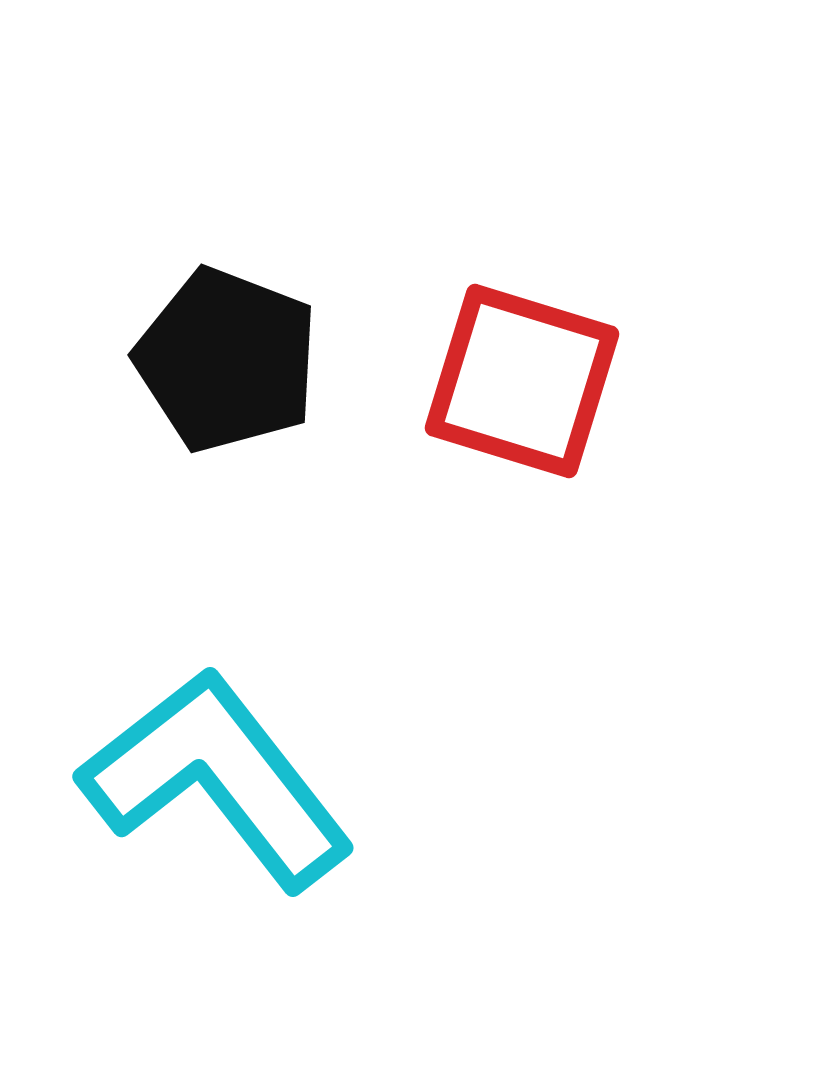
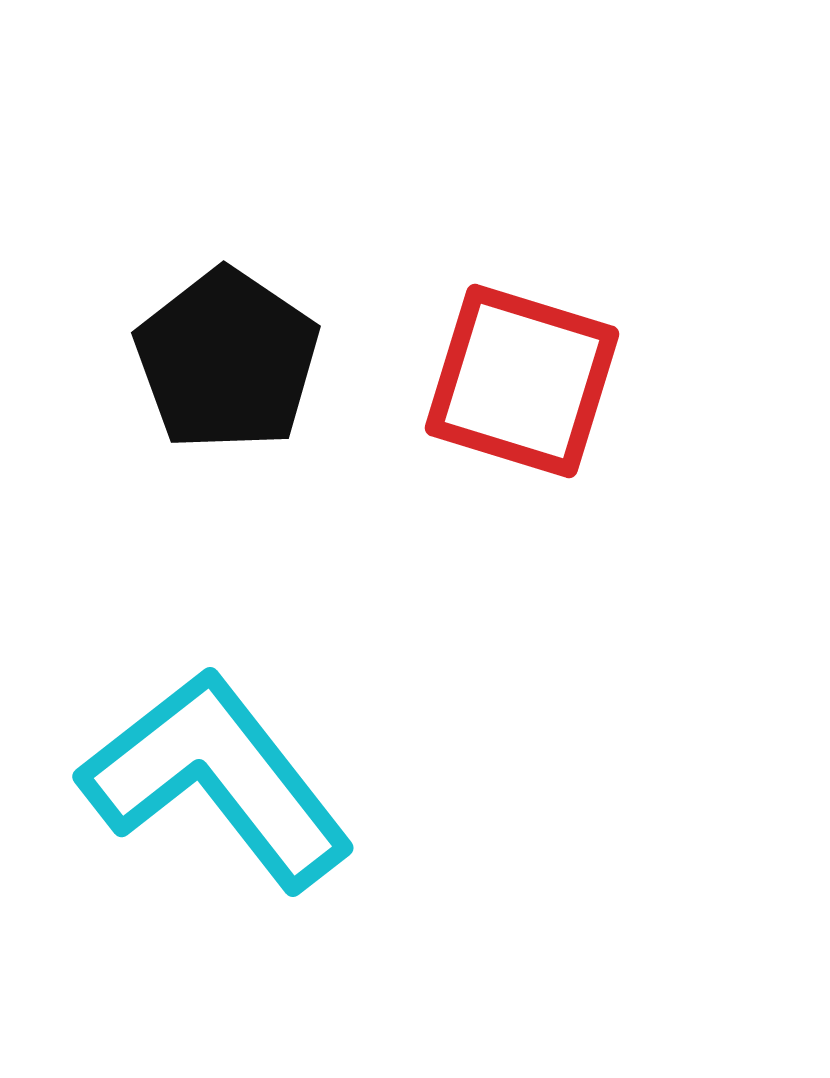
black pentagon: rotated 13 degrees clockwise
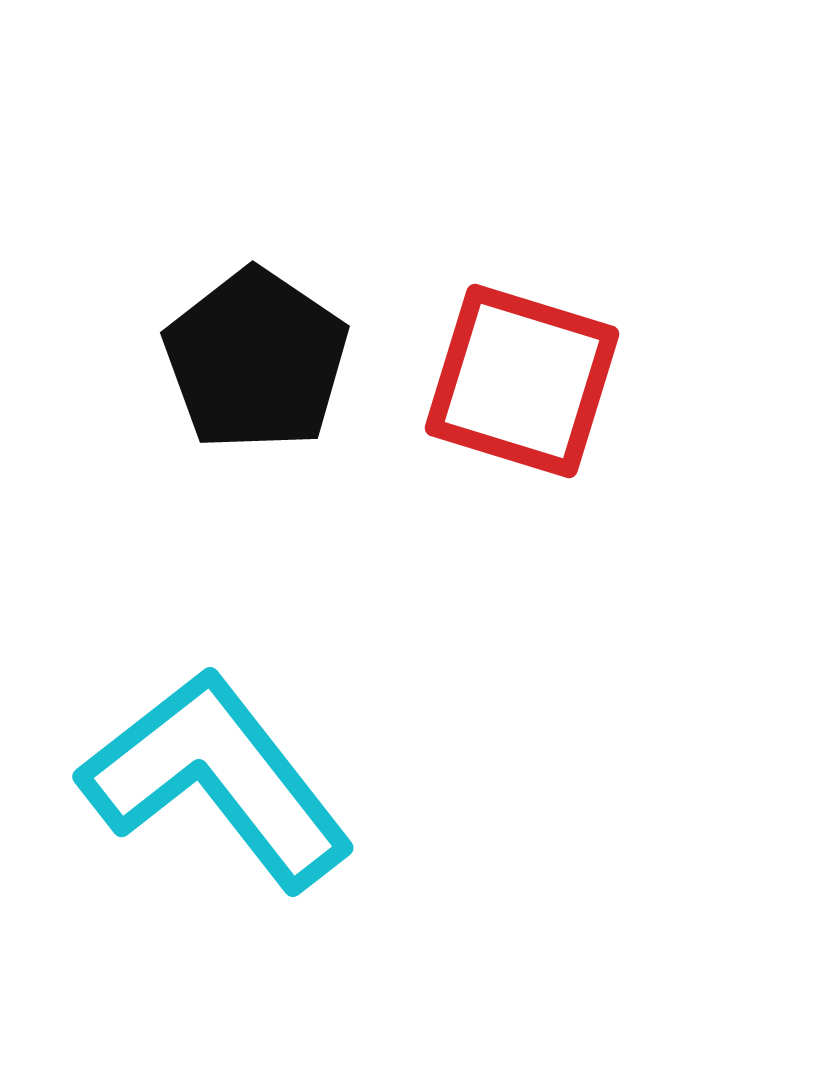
black pentagon: moved 29 px right
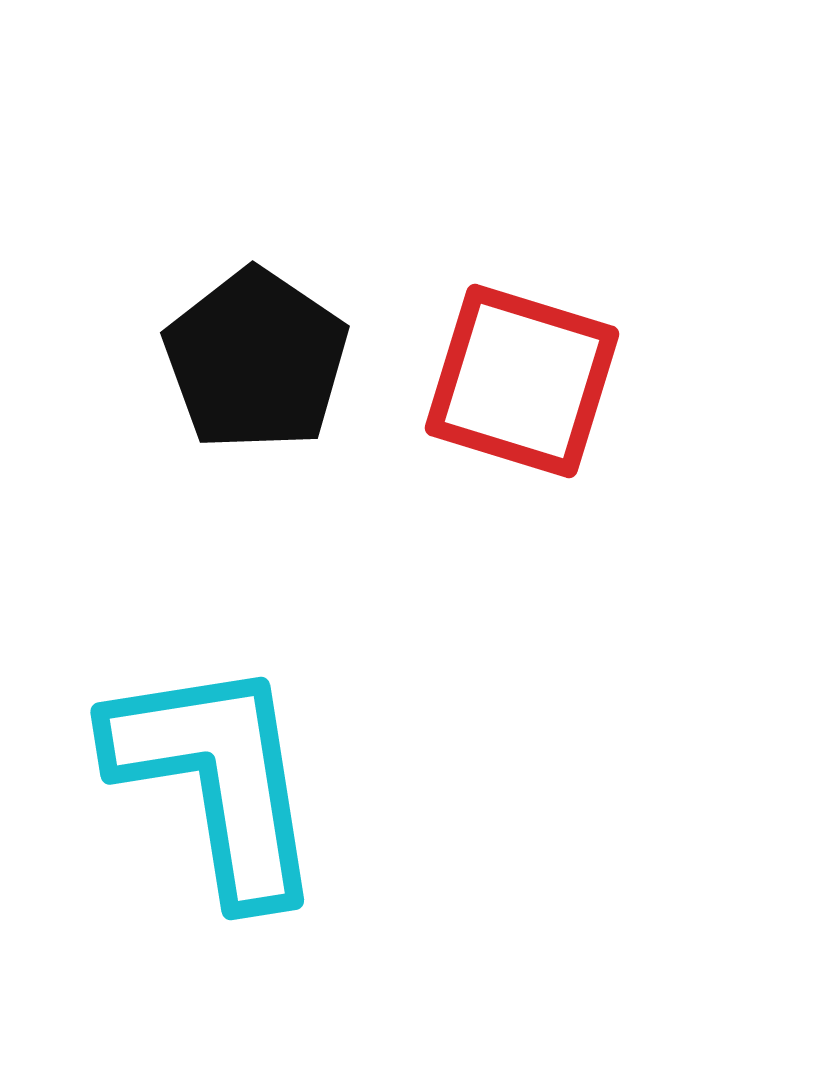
cyan L-shape: rotated 29 degrees clockwise
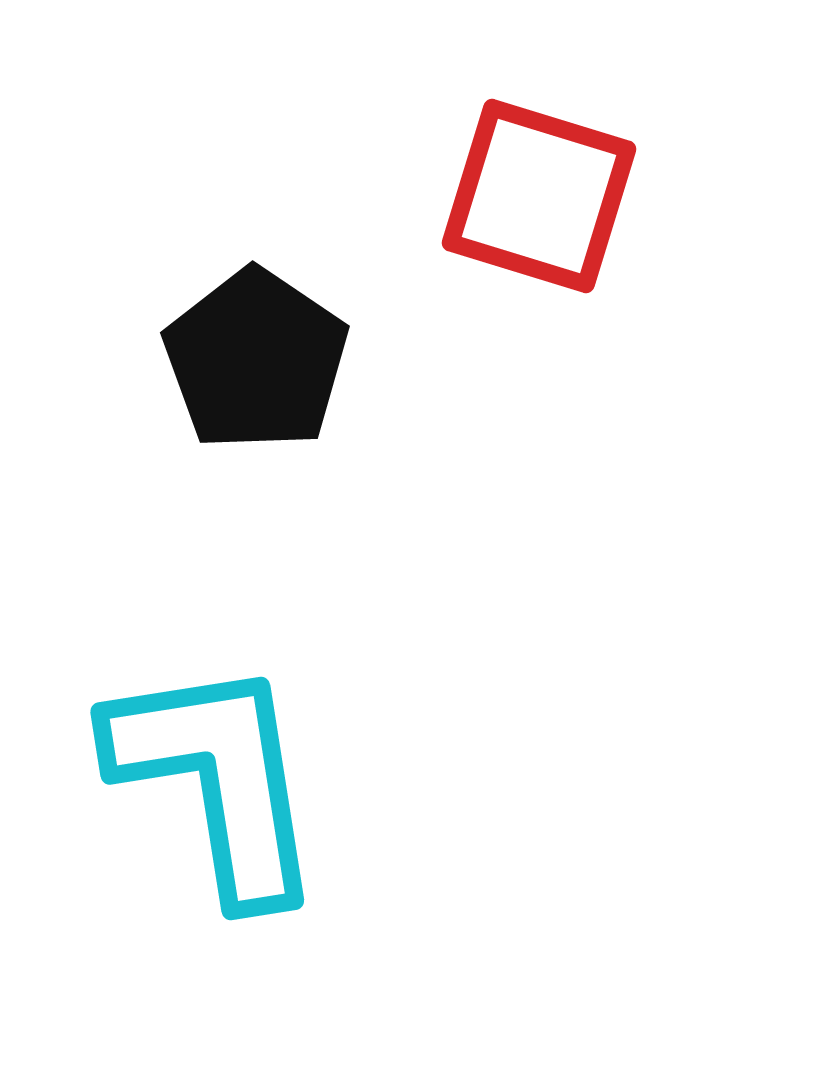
red square: moved 17 px right, 185 px up
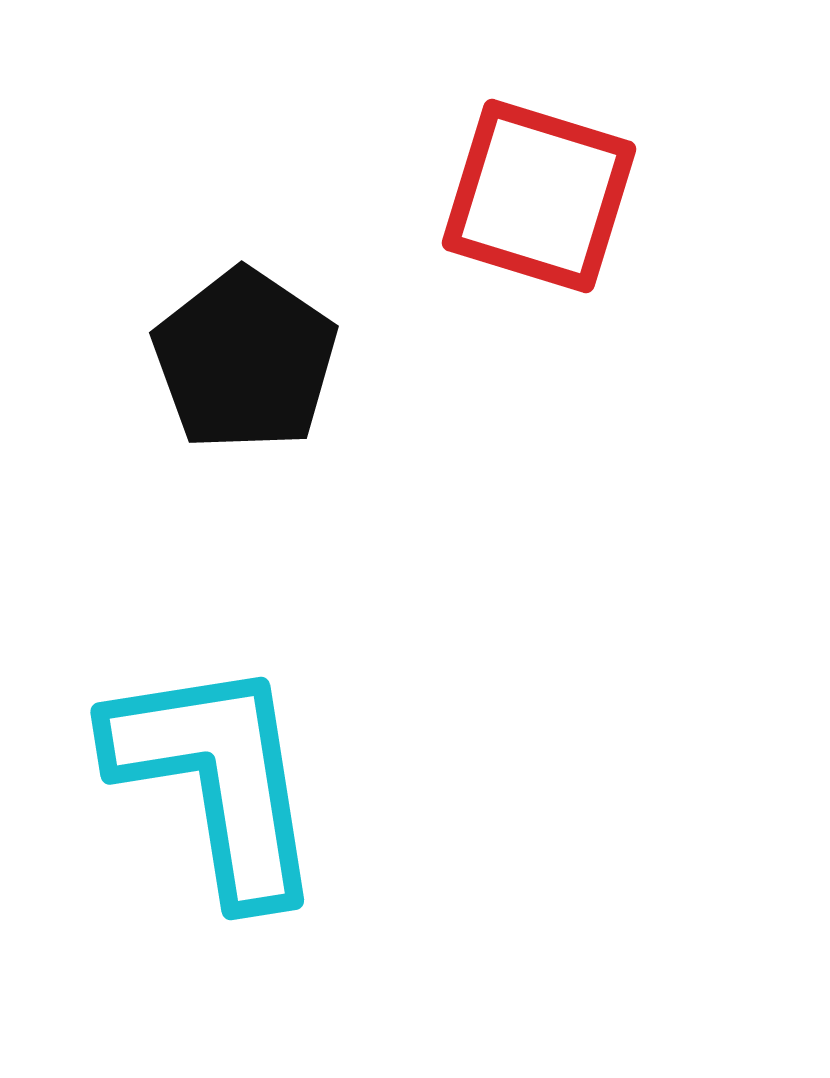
black pentagon: moved 11 px left
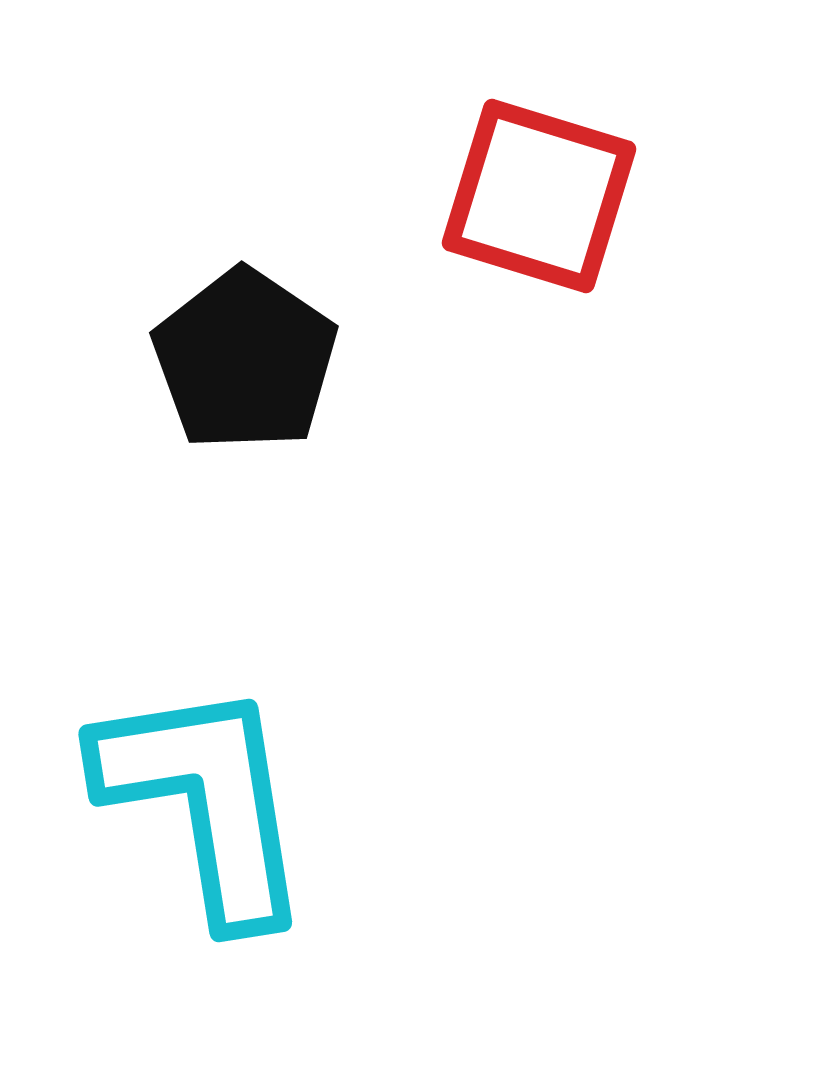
cyan L-shape: moved 12 px left, 22 px down
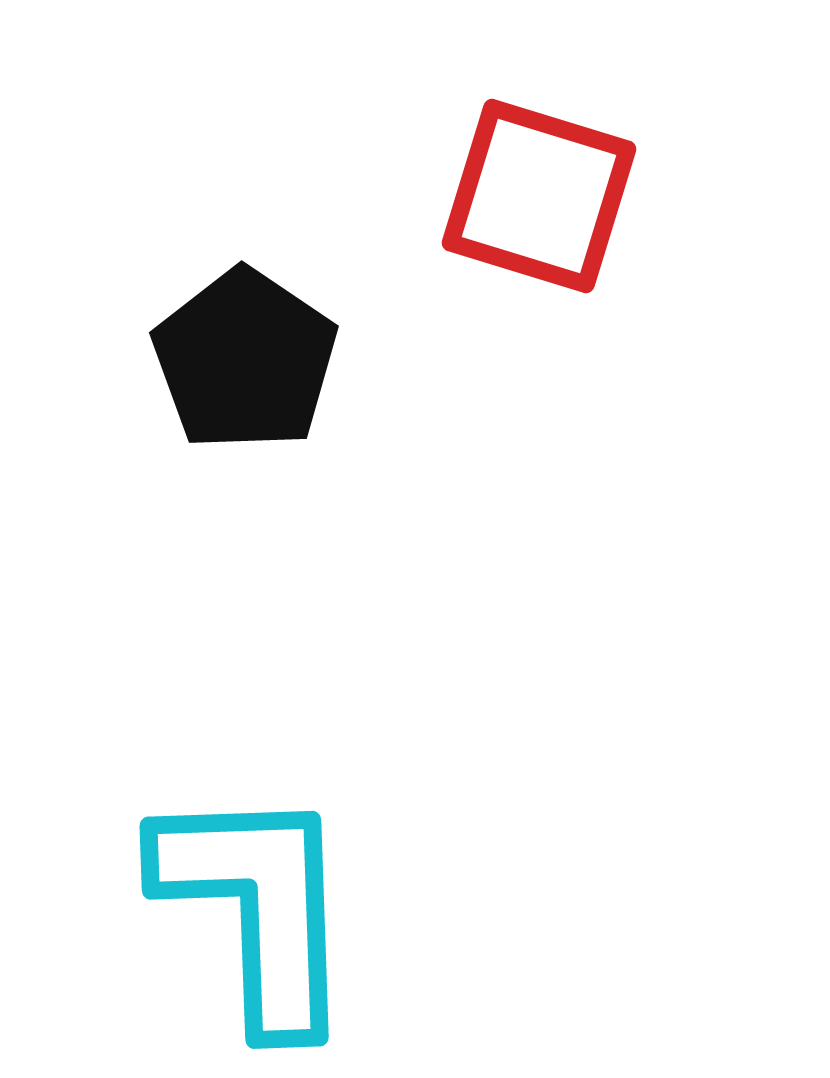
cyan L-shape: moved 52 px right, 106 px down; rotated 7 degrees clockwise
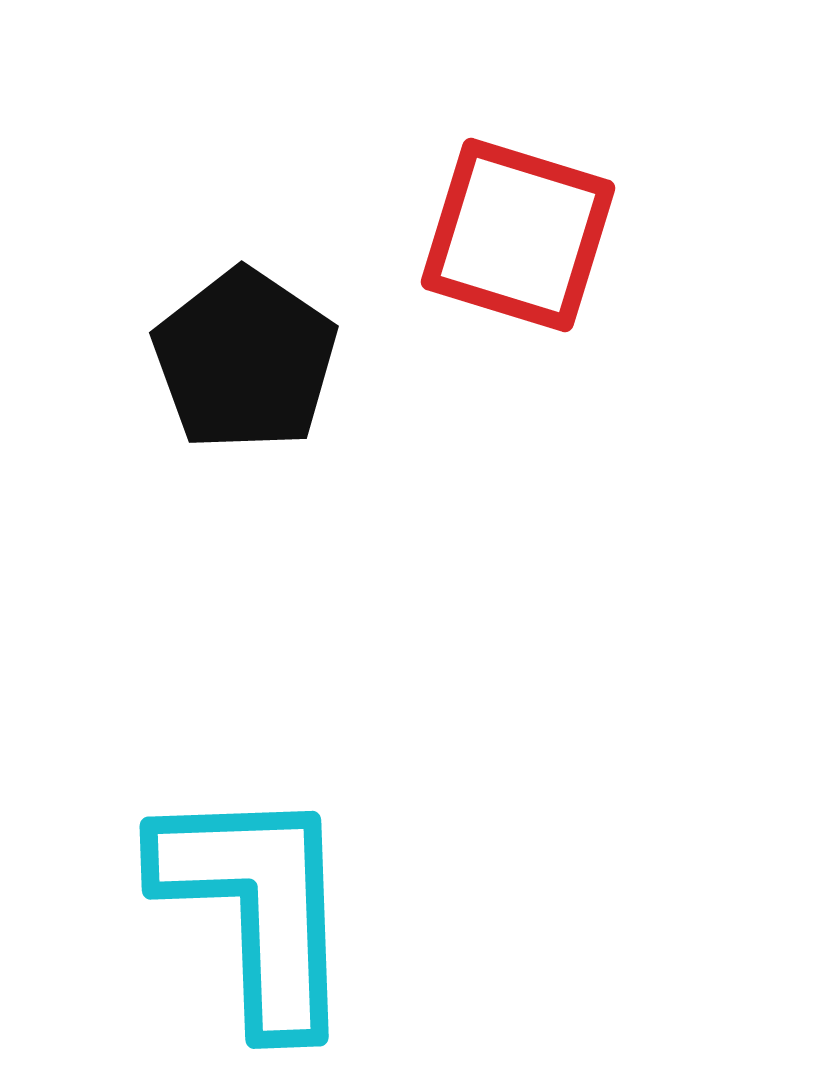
red square: moved 21 px left, 39 px down
